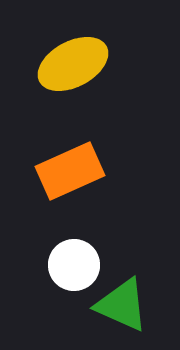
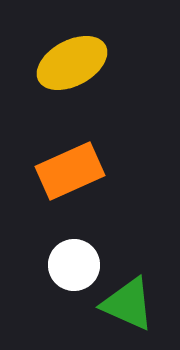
yellow ellipse: moved 1 px left, 1 px up
green triangle: moved 6 px right, 1 px up
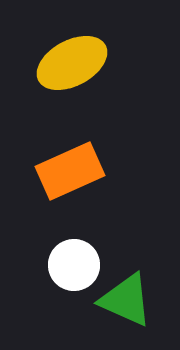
green triangle: moved 2 px left, 4 px up
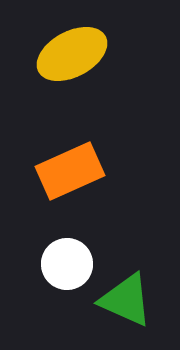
yellow ellipse: moved 9 px up
white circle: moved 7 px left, 1 px up
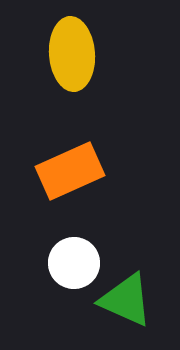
yellow ellipse: rotated 66 degrees counterclockwise
white circle: moved 7 px right, 1 px up
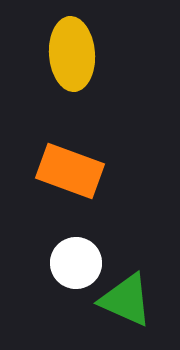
orange rectangle: rotated 44 degrees clockwise
white circle: moved 2 px right
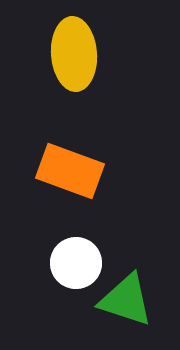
yellow ellipse: moved 2 px right
green triangle: rotated 6 degrees counterclockwise
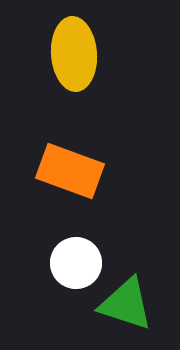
green triangle: moved 4 px down
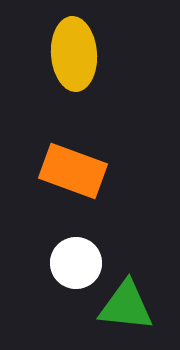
orange rectangle: moved 3 px right
green triangle: moved 2 px down; rotated 12 degrees counterclockwise
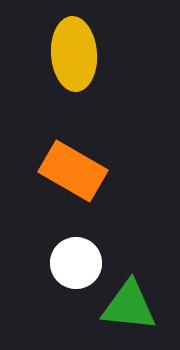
orange rectangle: rotated 10 degrees clockwise
green triangle: moved 3 px right
